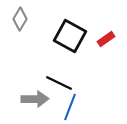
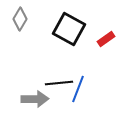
black square: moved 1 px left, 7 px up
black line: rotated 32 degrees counterclockwise
blue line: moved 8 px right, 18 px up
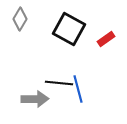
black line: rotated 12 degrees clockwise
blue line: rotated 36 degrees counterclockwise
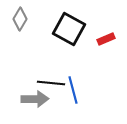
red rectangle: rotated 12 degrees clockwise
black line: moved 8 px left
blue line: moved 5 px left, 1 px down
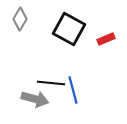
gray arrow: rotated 16 degrees clockwise
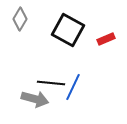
black square: moved 1 px left, 1 px down
blue line: moved 3 px up; rotated 40 degrees clockwise
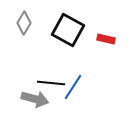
gray diamond: moved 4 px right, 4 px down
red rectangle: rotated 36 degrees clockwise
blue line: rotated 8 degrees clockwise
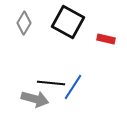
black square: moved 8 px up
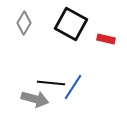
black square: moved 3 px right, 2 px down
